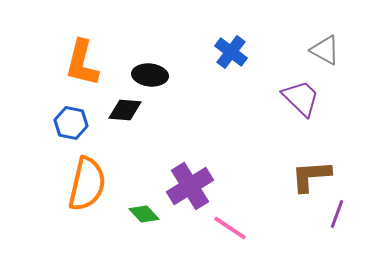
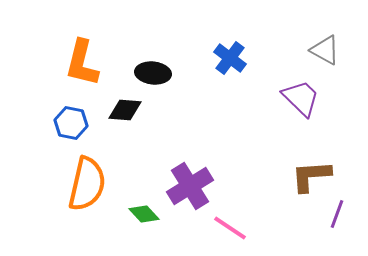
blue cross: moved 1 px left, 6 px down
black ellipse: moved 3 px right, 2 px up
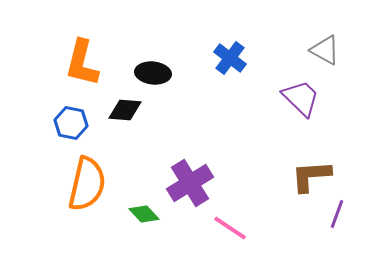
purple cross: moved 3 px up
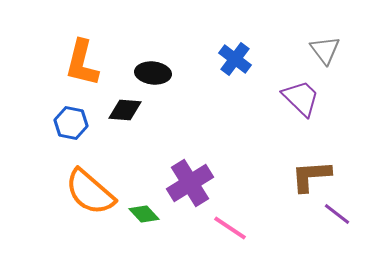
gray triangle: rotated 24 degrees clockwise
blue cross: moved 5 px right, 1 px down
orange semicircle: moved 3 px right, 8 px down; rotated 118 degrees clockwise
purple line: rotated 72 degrees counterclockwise
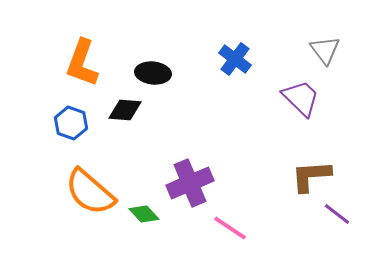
orange L-shape: rotated 6 degrees clockwise
blue hexagon: rotated 8 degrees clockwise
purple cross: rotated 9 degrees clockwise
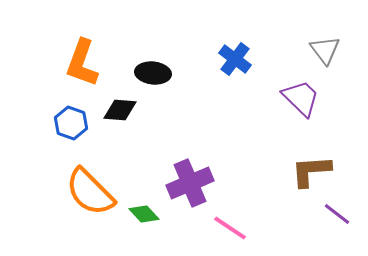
black diamond: moved 5 px left
brown L-shape: moved 5 px up
orange semicircle: rotated 4 degrees clockwise
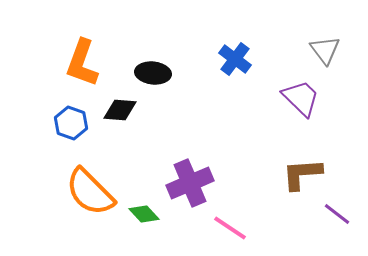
brown L-shape: moved 9 px left, 3 px down
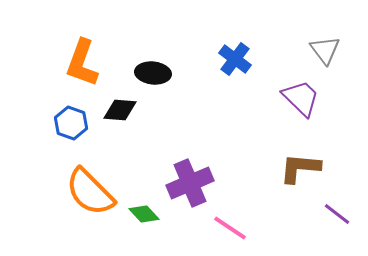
brown L-shape: moved 2 px left, 6 px up; rotated 9 degrees clockwise
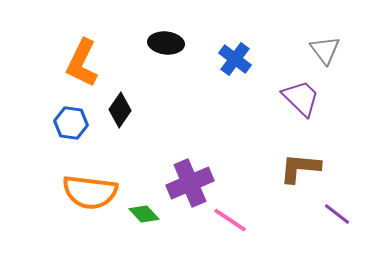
orange L-shape: rotated 6 degrees clockwise
black ellipse: moved 13 px right, 30 px up
black diamond: rotated 60 degrees counterclockwise
blue hexagon: rotated 12 degrees counterclockwise
orange semicircle: rotated 38 degrees counterclockwise
pink line: moved 8 px up
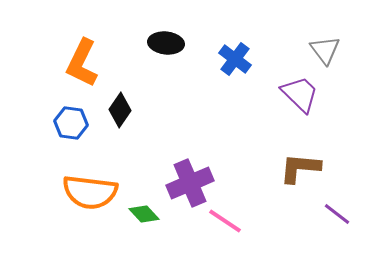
purple trapezoid: moved 1 px left, 4 px up
pink line: moved 5 px left, 1 px down
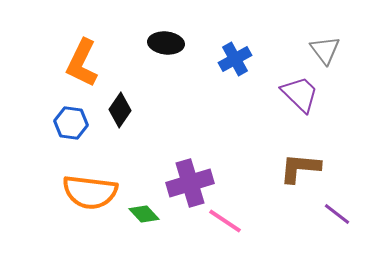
blue cross: rotated 24 degrees clockwise
purple cross: rotated 6 degrees clockwise
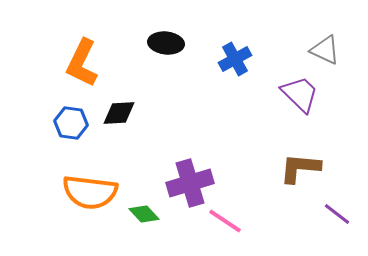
gray triangle: rotated 28 degrees counterclockwise
black diamond: moved 1 px left, 3 px down; rotated 52 degrees clockwise
